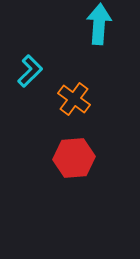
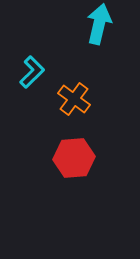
cyan arrow: rotated 9 degrees clockwise
cyan L-shape: moved 2 px right, 1 px down
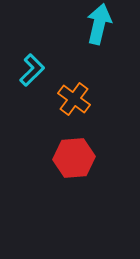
cyan L-shape: moved 2 px up
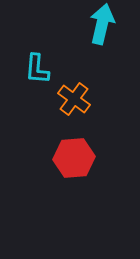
cyan arrow: moved 3 px right
cyan L-shape: moved 5 px right, 1 px up; rotated 140 degrees clockwise
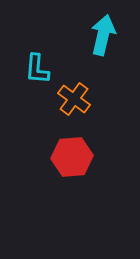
cyan arrow: moved 1 px right, 11 px down
red hexagon: moved 2 px left, 1 px up
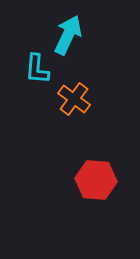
cyan arrow: moved 35 px left; rotated 12 degrees clockwise
red hexagon: moved 24 px right, 23 px down; rotated 9 degrees clockwise
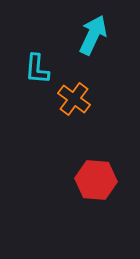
cyan arrow: moved 25 px right
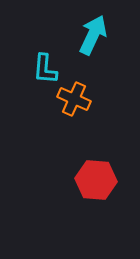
cyan L-shape: moved 8 px right
orange cross: rotated 12 degrees counterclockwise
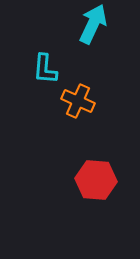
cyan arrow: moved 11 px up
orange cross: moved 4 px right, 2 px down
